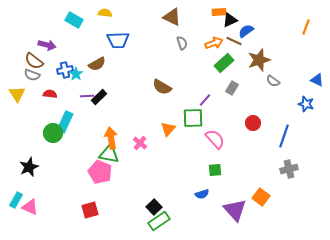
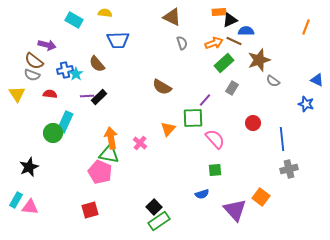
blue semicircle at (246, 31): rotated 35 degrees clockwise
brown semicircle at (97, 64): rotated 78 degrees clockwise
blue line at (284, 136): moved 2 px left, 3 px down; rotated 25 degrees counterclockwise
pink triangle at (30, 207): rotated 18 degrees counterclockwise
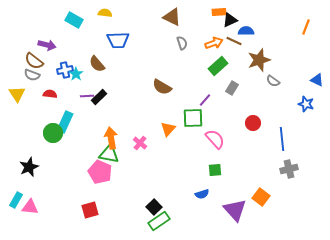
green rectangle at (224, 63): moved 6 px left, 3 px down
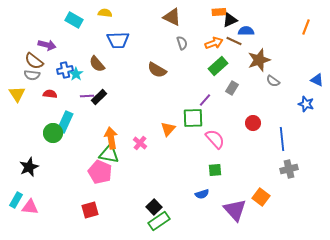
gray semicircle at (32, 75): rotated 14 degrees counterclockwise
brown semicircle at (162, 87): moved 5 px left, 17 px up
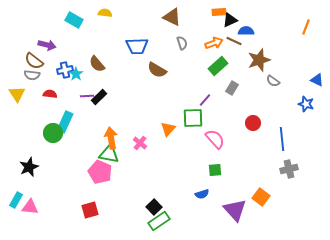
blue trapezoid at (118, 40): moved 19 px right, 6 px down
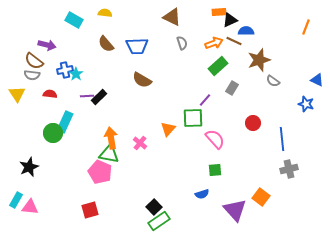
brown semicircle at (97, 64): moved 9 px right, 20 px up
brown semicircle at (157, 70): moved 15 px left, 10 px down
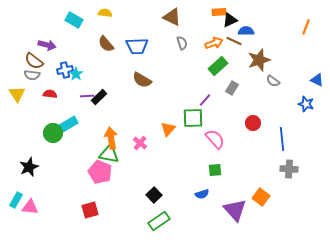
cyan rectangle at (65, 122): moved 2 px right, 3 px down; rotated 35 degrees clockwise
gray cross at (289, 169): rotated 18 degrees clockwise
black square at (154, 207): moved 12 px up
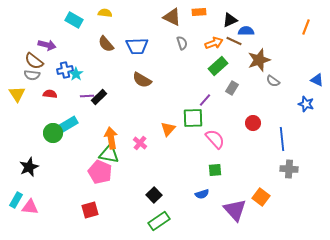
orange rectangle at (219, 12): moved 20 px left
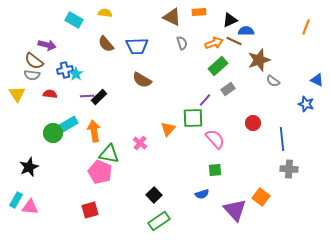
gray rectangle at (232, 88): moved 4 px left, 1 px down; rotated 24 degrees clockwise
orange arrow at (111, 138): moved 17 px left, 7 px up
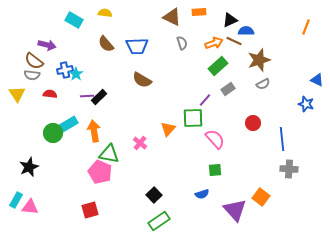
gray semicircle at (273, 81): moved 10 px left, 3 px down; rotated 64 degrees counterclockwise
